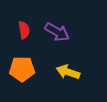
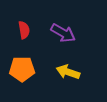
purple arrow: moved 6 px right, 1 px down
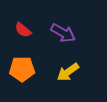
red semicircle: moved 1 px left; rotated 138 degrees clockwise
yellow arrow: rotated 55 degrees counterclockwise
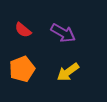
orange pentagon: rotated 20 degrees counterclockwise
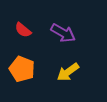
orange pentagon: rotated 30 degrees counterclockwise
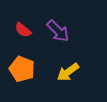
purple arrow: moved 5 px left, 2 px up; rotated 15 degrees clockwise
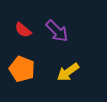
purple arrow: moved 1 px left
